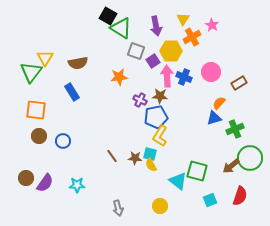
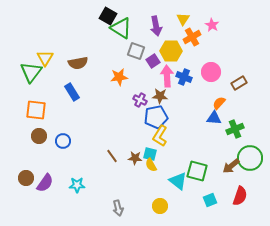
blue triangle at (214, 118): rotated 21 degrees clockwise
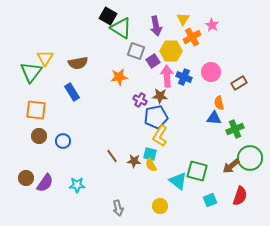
orange semicircle at (219, 103): rotated 56 degrees counterclockwise
brown star at (135, 158): moved 1 px left, 3 px down
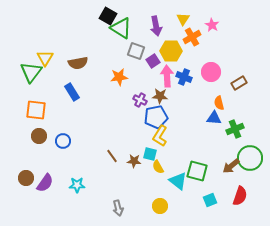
yellow semicircle at (151, 165): moved 7 px right, 2 px down
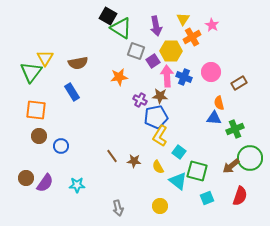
blue circle at (63, 141): moved 2 px left, 5 px down
cyan square at (150, 154): moved 29 px right, 2 px up; rotated 24 degrees clockwise
cyan square at (210, 200): moved 3 px left, 2 px up
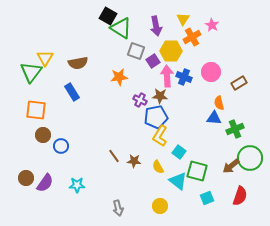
brown circle at (39, 136): moved 4 px right, 1 px up
brown line at (112, 156): moved 2 px right
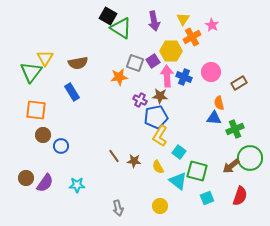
purple arrow at (156, 26): moved 2 px left, 5 px up
gray square at (136, 51): moved 1 px left, 12 px down
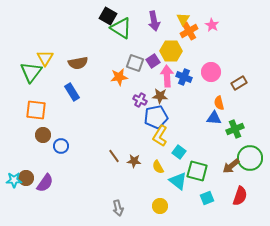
orange cross at (192, 37): moved 3 px left, 6 px up
cyan star at (77, 185): moved 63 px left, 5 px up
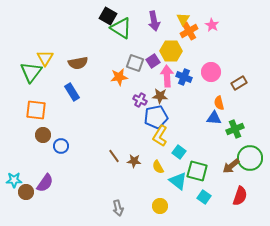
brown circle at (26, 178): moved 14 px down
cyan square at (207, 198): moved 3 px left, 1 px up; rotated 32 degrees counterclockwise
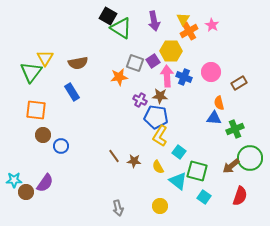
blue pentagon at (156, 117): rotated 20 degrees clockwise
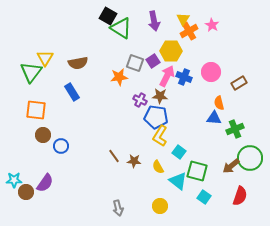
pink arrow at (167, 76): rotated 30 degrees clockwise
